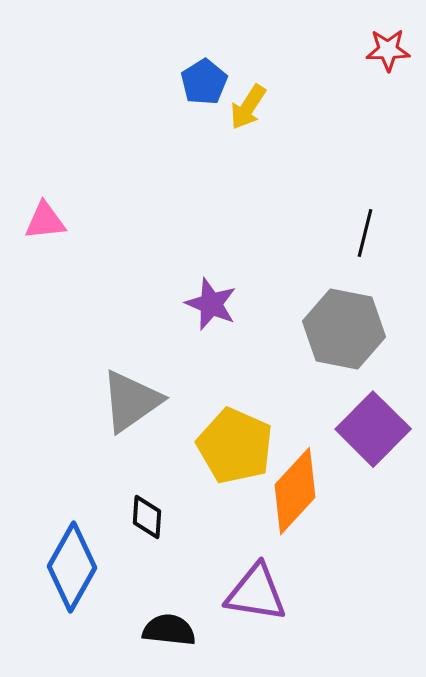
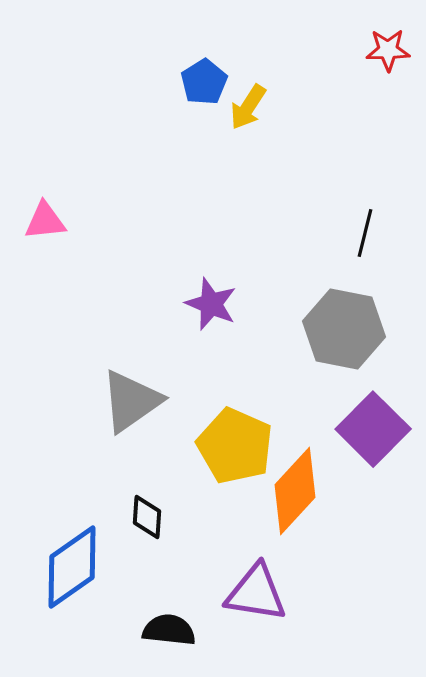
blue diamond: rotated 26 degrees clockwise
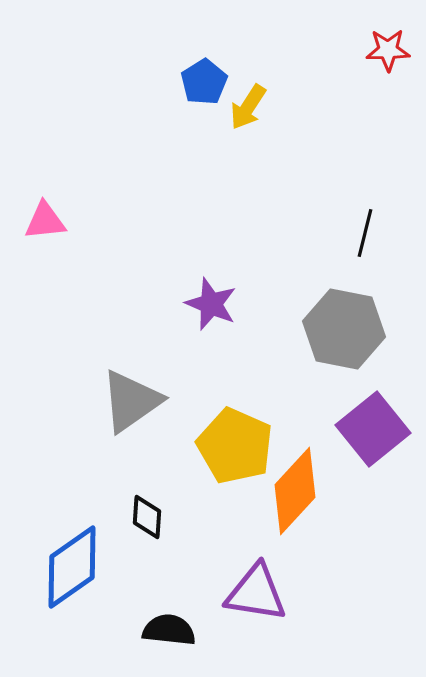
purple square: rotated 6 degrees clockwise
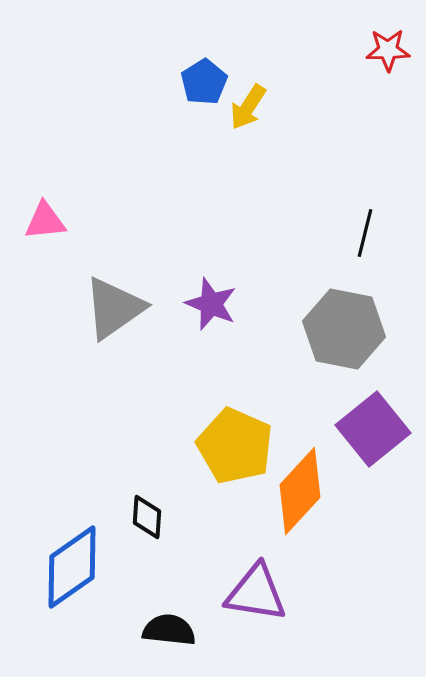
gray triangle: moved 17 px left, 93 px up
orange diamond: moved 5 px right
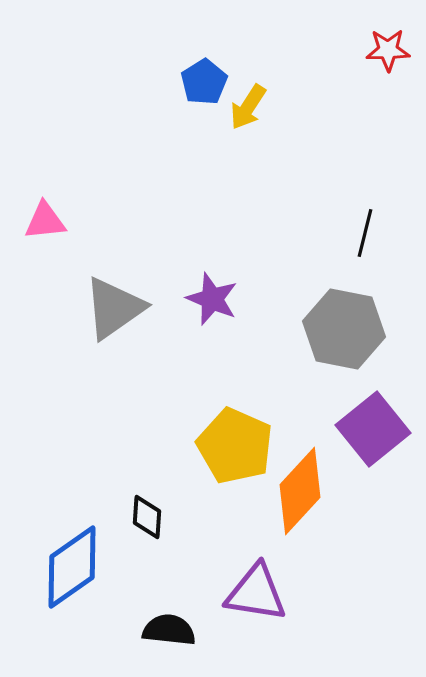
purple star: moved 1 px right, 5 px up
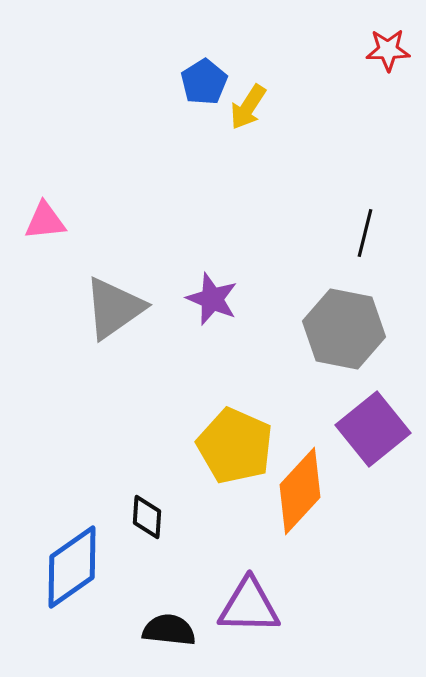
purple triangle: moved 7 px left, 13 px down; rotated 8 degrees counterclockwise
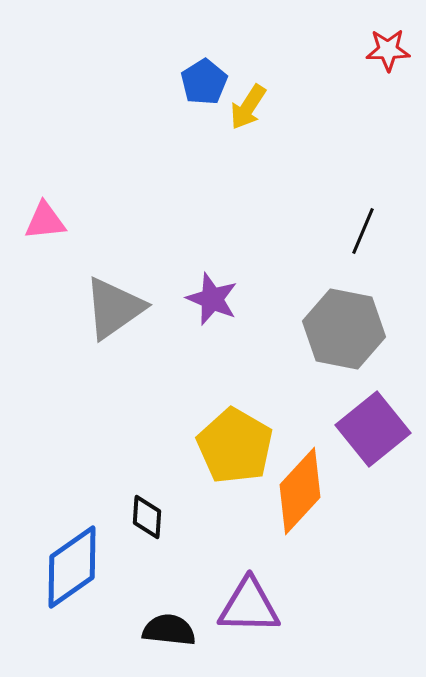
black line: moved 2 px left, 2 px up; rotated 9 degrees clockwise
yellow pentagon: rotated 6 degrees clockwise
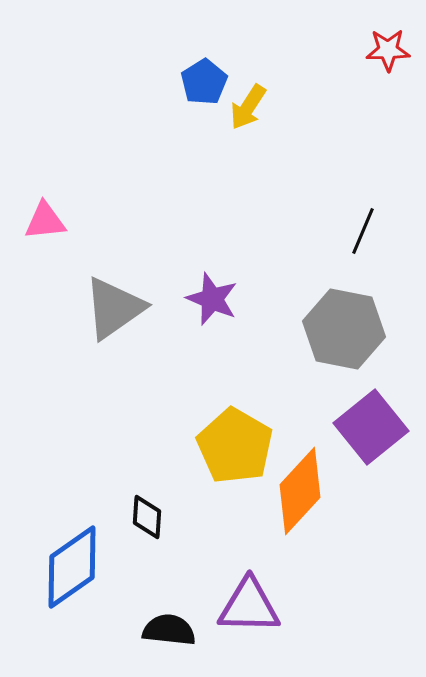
purple square: moved 2 px left, 2 px up
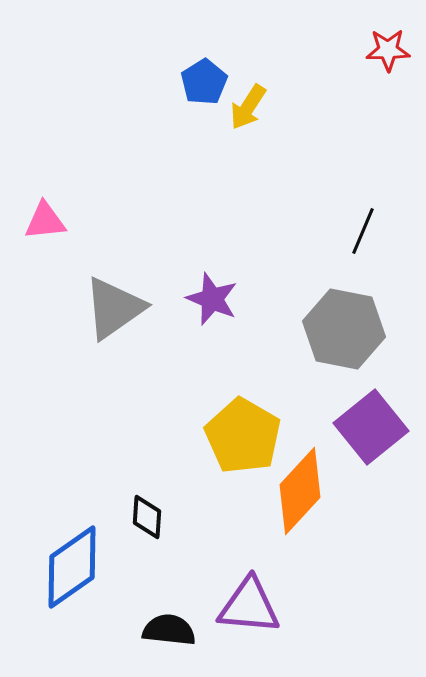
yellow pentagon: moved 8 px right, 10 px up
purple triangle: rotated 4 degrees clockwise
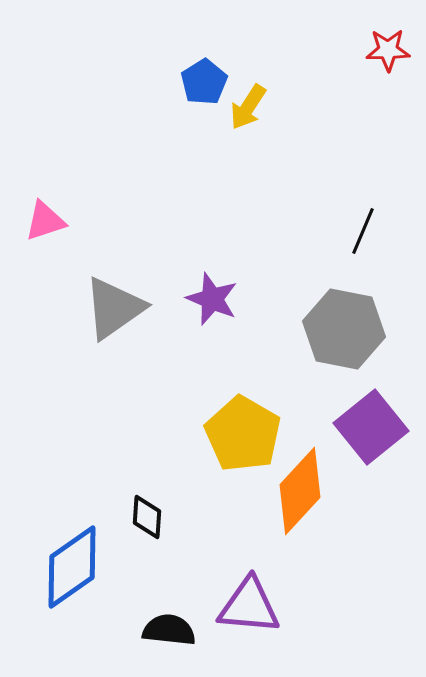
pink triangle: rotated 12 degrees counterclockwise
yellow pentagon: moved 2 px up
